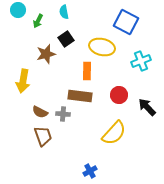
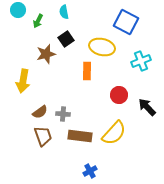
brown rectangle: moved 40 px down
brown semicircle: rotated 63 degrees counterclockwise
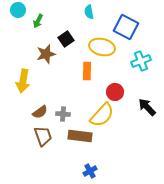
cyan semicircle: moved 25 px right
blue square: moved 5 px down
red circle: moved 4 px left, 3 px up
yellow semicircle: moved 12 px left, 18 px up
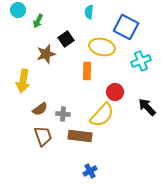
cyan semicircle: rotated 16 degrees clockwise
brown semicircle: moved 3 px up
